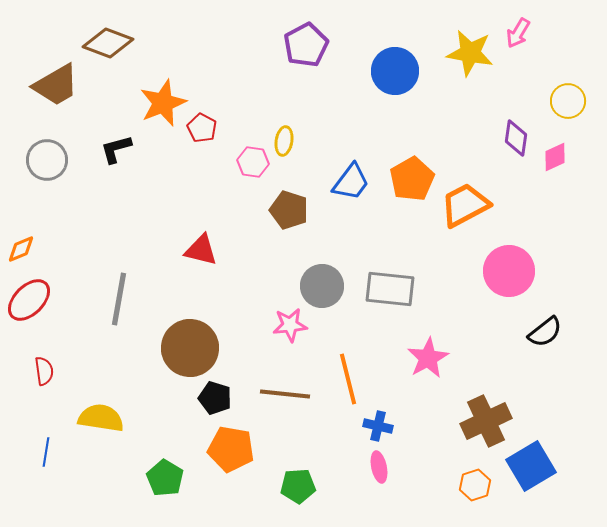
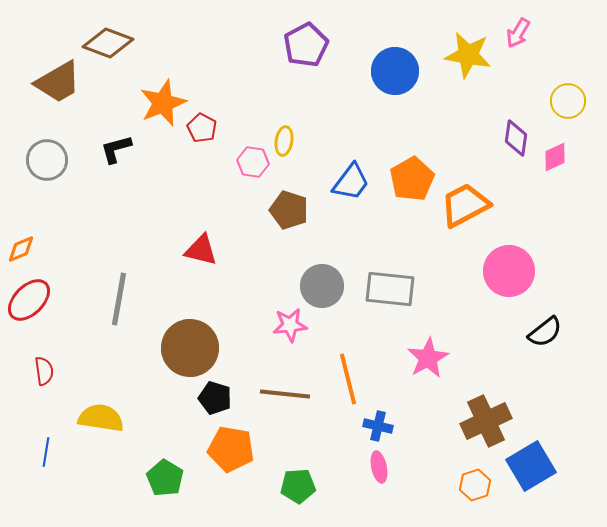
yellow star at (470, 53): moved 2 px left, 2 px down
brown trapezoid at (56, 85): moved 2 px right, 3 px up
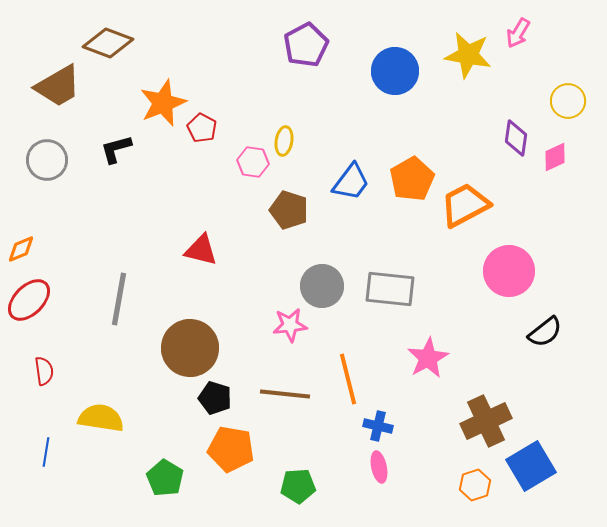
brown trapezoid at (58, 82): moved 4 px down
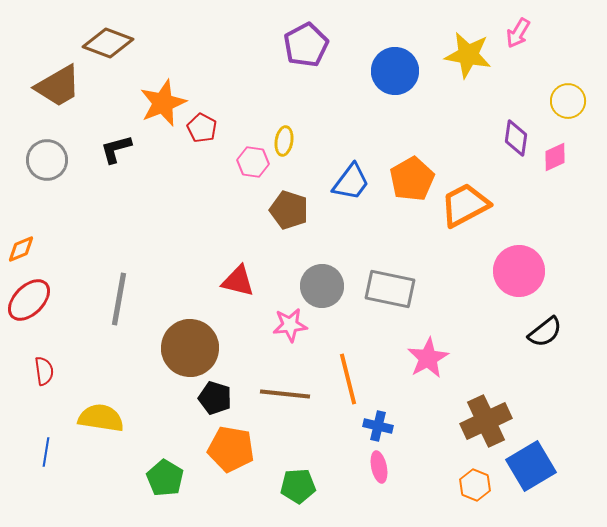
red triangle at (201, 250): moved 37 px right, 31 px down
pink circle at (509, 271): moved 10 px right
gray rectangle at (390, 289): rotated 6 degrees clockwise
orange hexagon at (475, 485): rotated 20 degrees counterclockwise
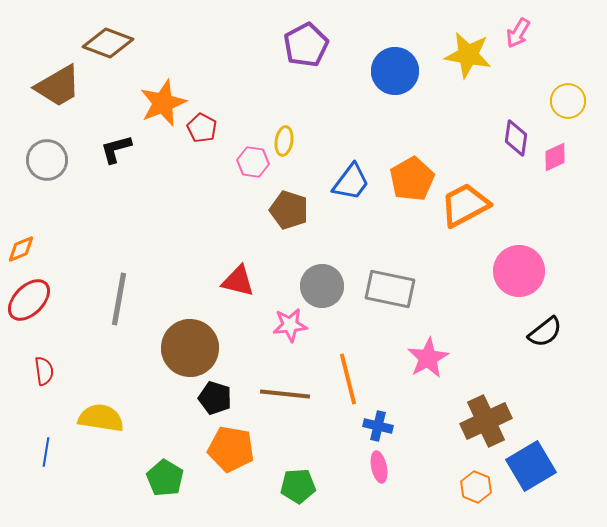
orange hexagon at (475, 485): moved 1 px right, 2 px down
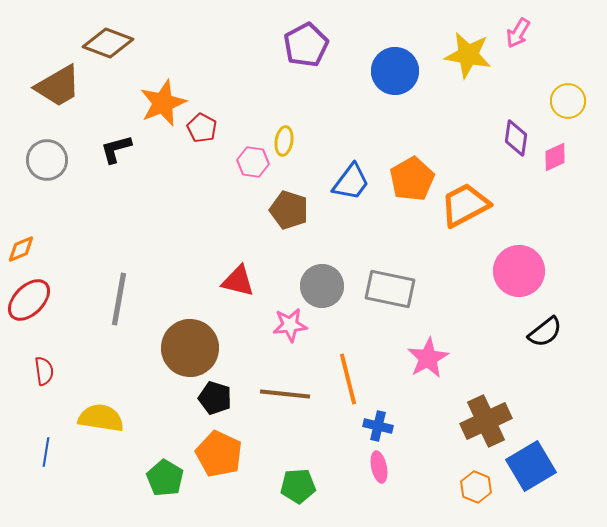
orange pentagon at (231, 449): moved 12 px left, 5 px down; rotated 15 degrees clockwise
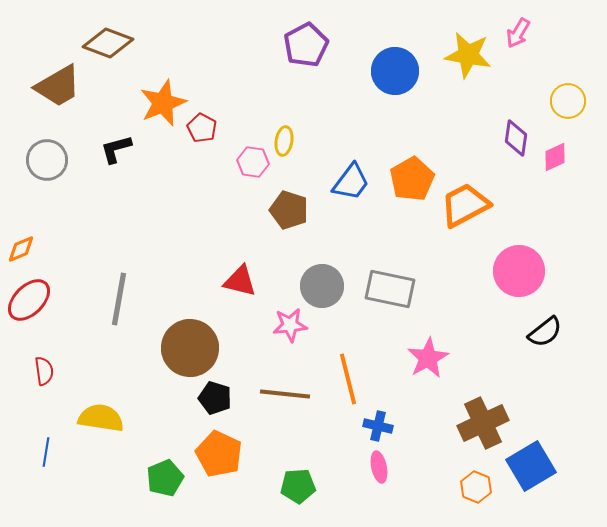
red triangle at (238, 281): moved 2 px right
brown cross at (486, 421): moved 3 px left, 2 px down
green pentagon at (165, 478): rotated 18 degrees clockwise
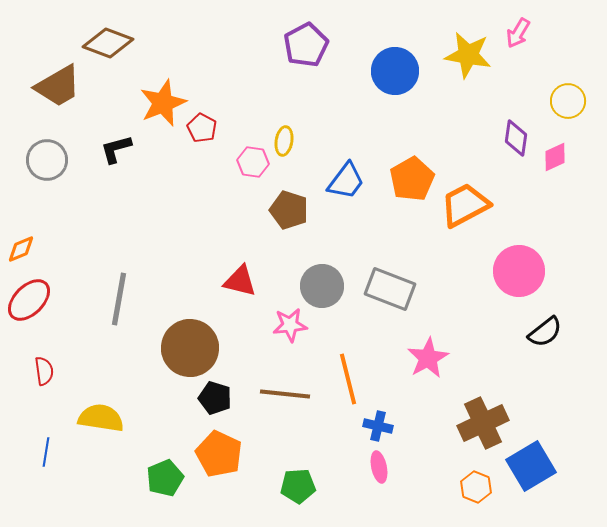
blue trapezoid at (351, 182): moved 5 px left, 1 px up
gray rectangle at (390, 289): rotated 9 degrees clockwise
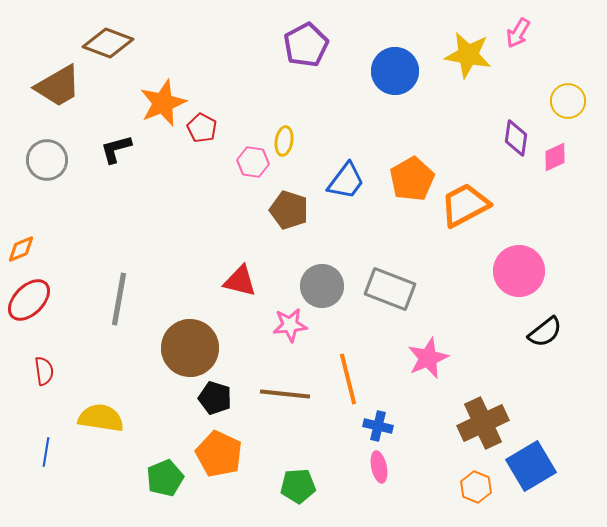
pink star at (428, 358): rotated 6 degrees clockwise
